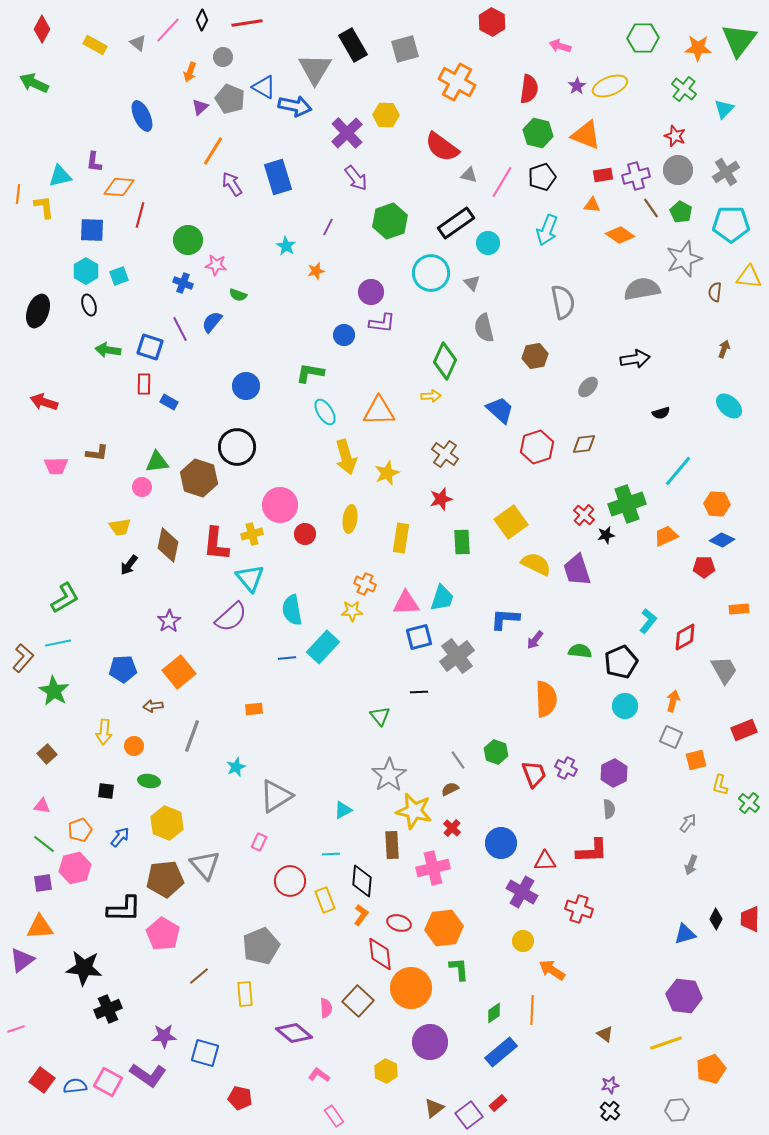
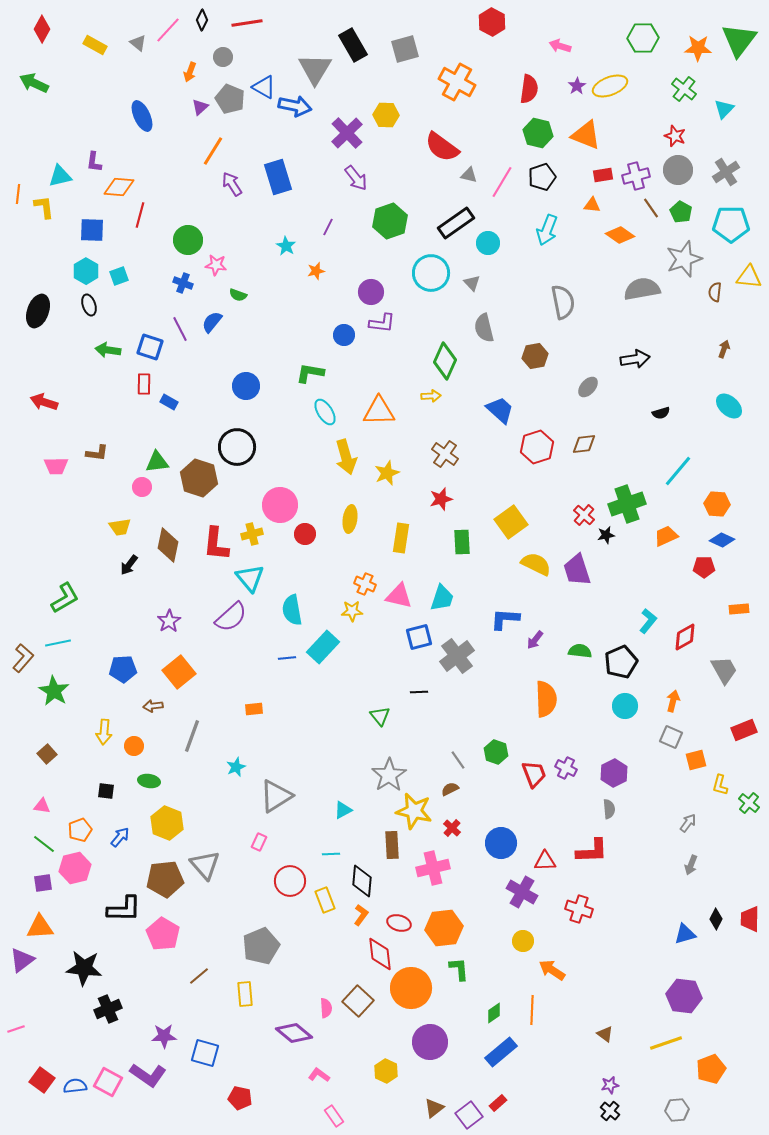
pink triangle at (406, 603): moved 7 px left, 7 px up; rotated 16 degrees clockwise
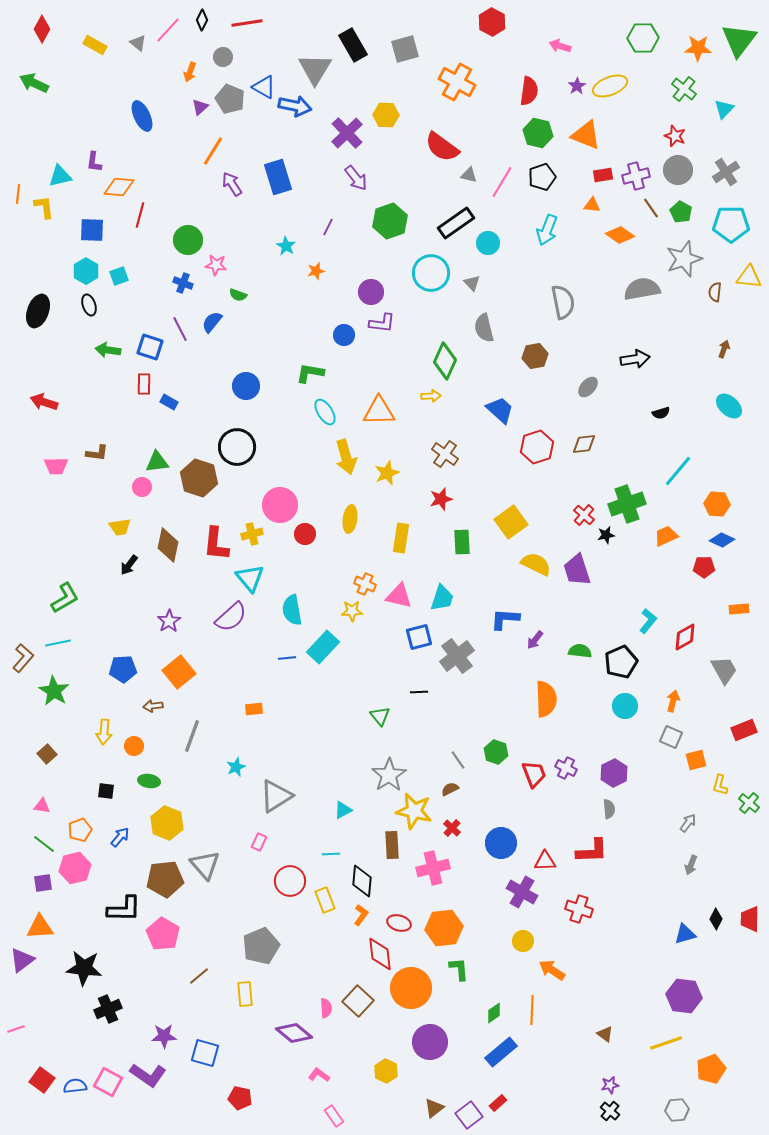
red semicircle at (529, 89): moved 2 px down
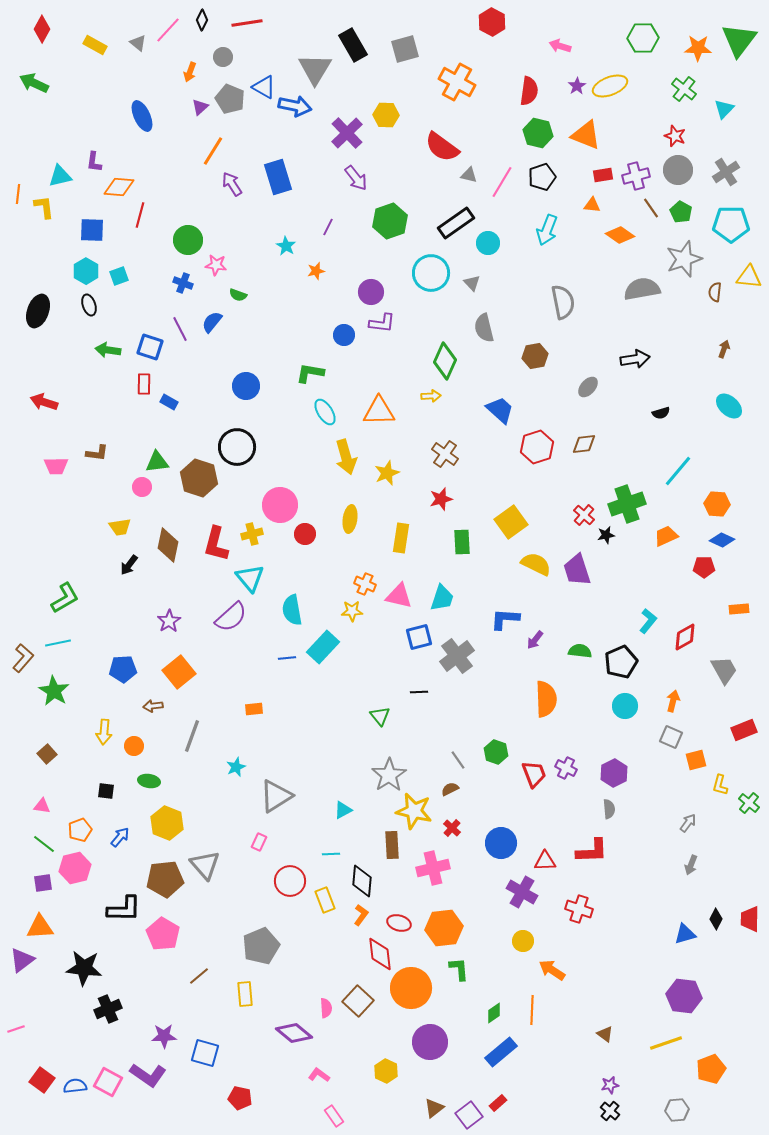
red L-shape at (216, 544): rotated 9 degrees clockwise
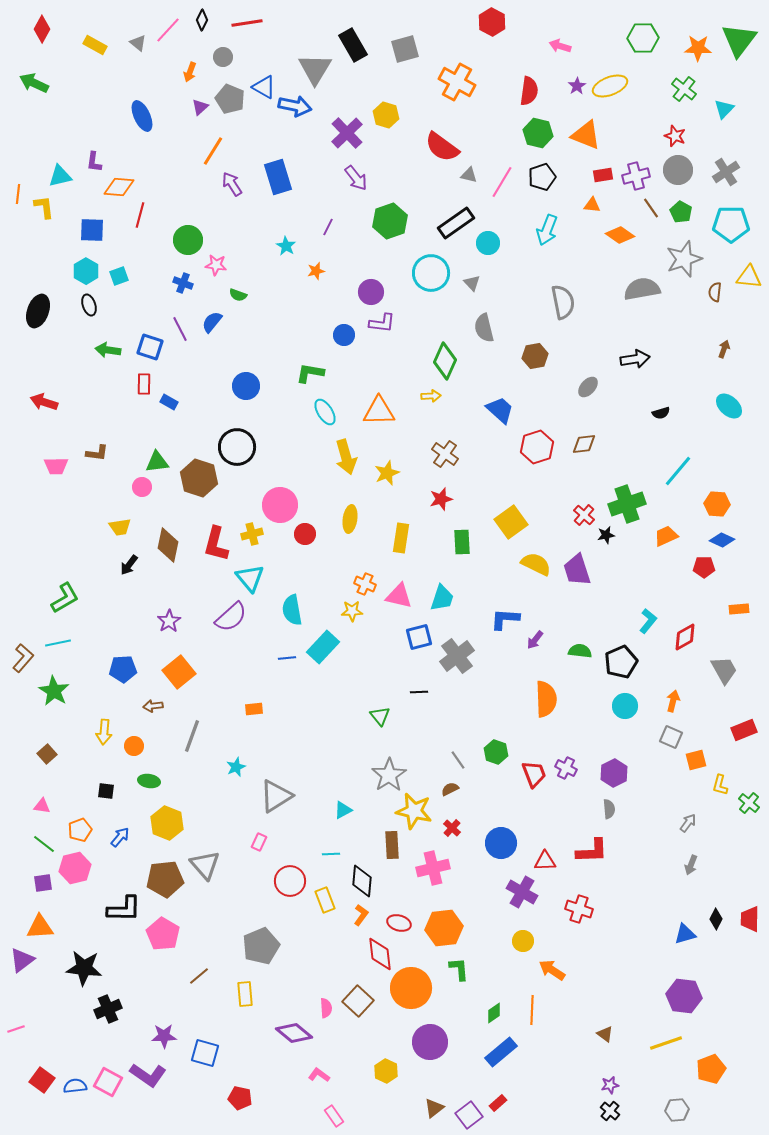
yellow hexagon at (386, 115): rotated 15 degrees clockwise
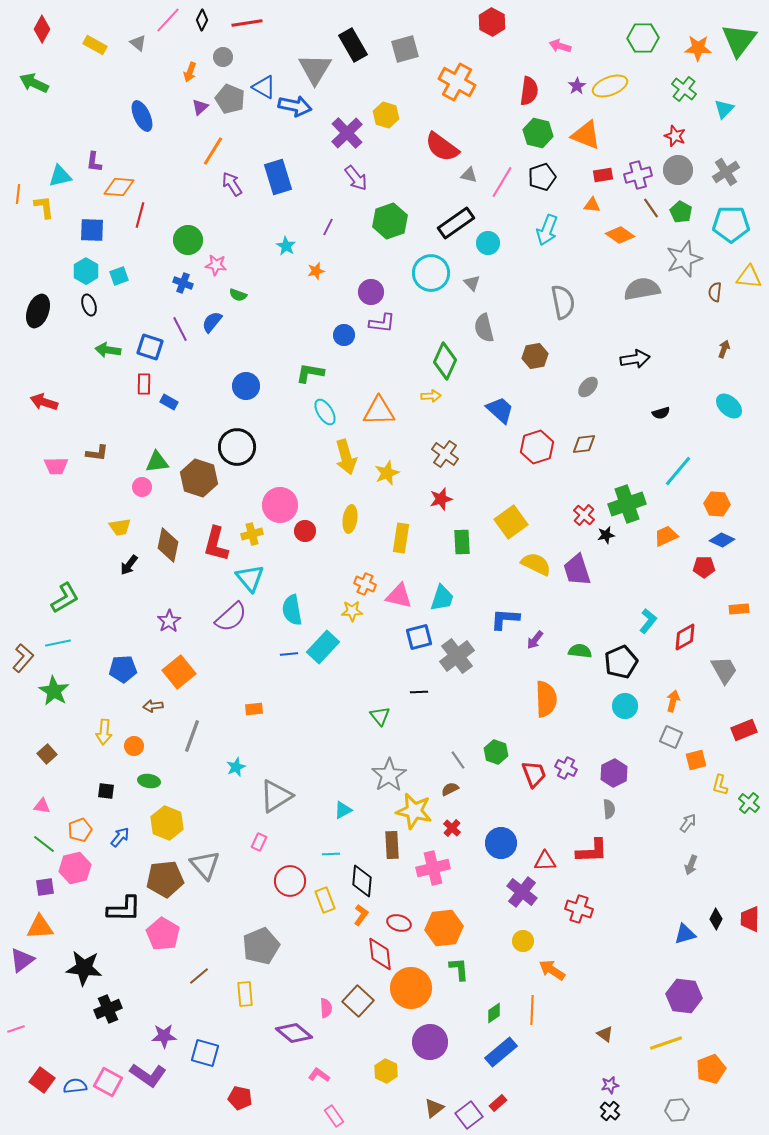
pink line at (168, 30): moved 10 px up
purple cross at (636, 176): moved 2 px right, 1 px up
red circle at (305, 534): moved 3 px up
blue line at (287, 658): moved 2 px right, 4 px up
purple square at (43, 883): moved 2 px right, 4 px down
purple cross at (522, 892): rotated 8 degrees clockwise
